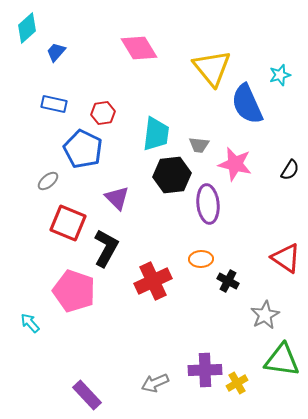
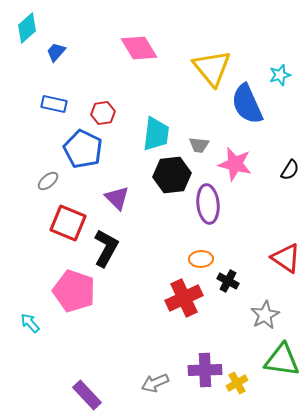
red cross: moved 31 px right, 17 px down
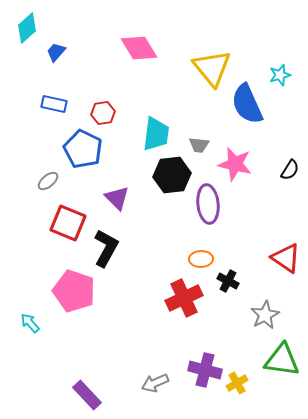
purple cross: rotated 16 degrees clockwise
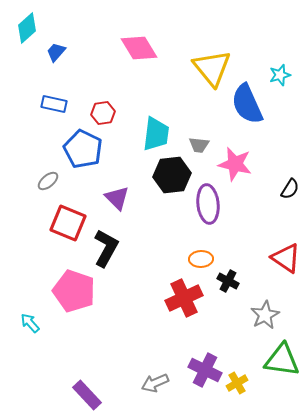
black semicircle: moved 19 px down
purple cross: rotated 12 degrees clockwise
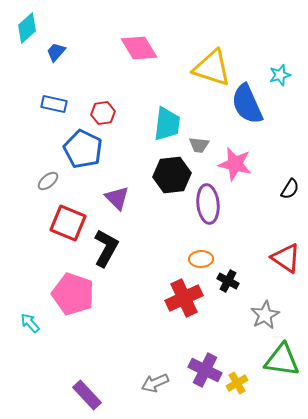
yellow triangle: rotated 33 degrees counterclockwise
cyan trapezoid: moved 11 px right, 10 px up
pink pentagon: moved 1 px left, 3 px down
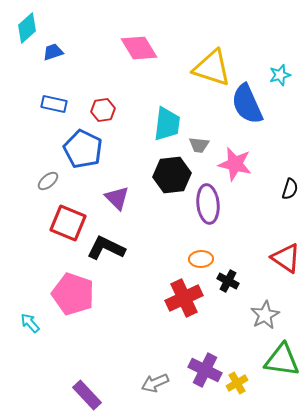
blue trapezoid: moved 3 px left; rotated 30 degrees clockwise
red hexagon: moved 3 px up
black semicircle: rotated 15 degrees counterclockwise
black L-shape: rotated 93 degrees counterclockwise
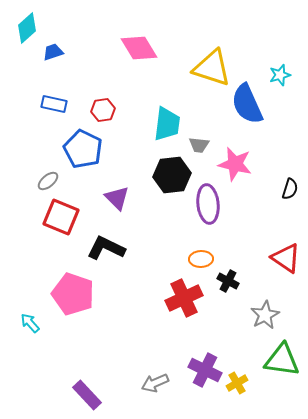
red square: moved 7 px left, 6 px up
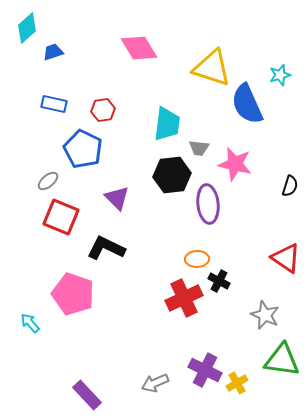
gray trapezoid: moved 3 px down
black semicircle: moved 3 px up
orange ellipse: moved 4 px left
black cross: moved 9 px left
gray star: rotated 20 degrees counterclockwise
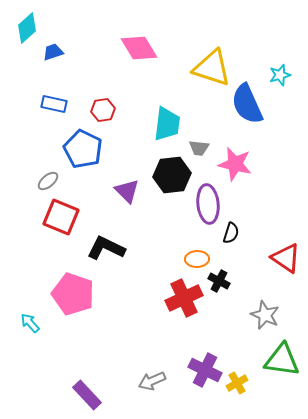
black semicircle: moved 59 px left, 47 px down
purple triangle: moved 10 px right, 7 px up
gray arrow: moved 3 px left, 2 px up
